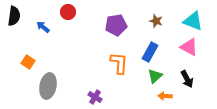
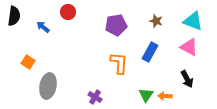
green triangle: moved 9 px left, 19 px down; rotated 14 degrees counterclockwise
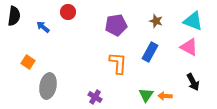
orange L-shape: moved 1 px left
black arrow: moved 6 px right, 3 px down
